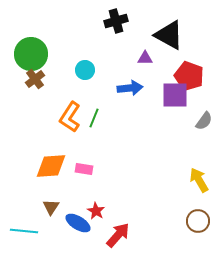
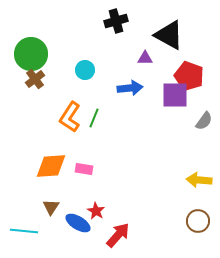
yellow arrow: rotated 55 degrees counterclockwise
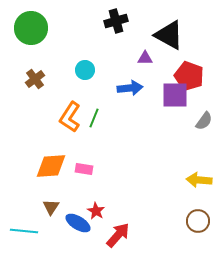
green circle: moved 26 px up
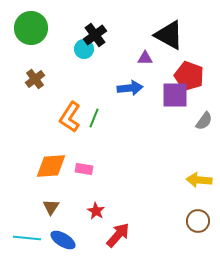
black cross: moved 21 px left, 14 px down; rotated 20 degrees counterclockwise
cyan circle: moved 1 px left, 21 px up
blue ellipse: moved 15 px left, 17 px down
cyan line: moved 3 px right, 7 px down
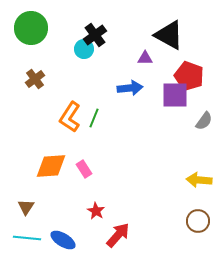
pink rectangle: rotated 48 degrees clockwise
brown triangle: moved 25 px left
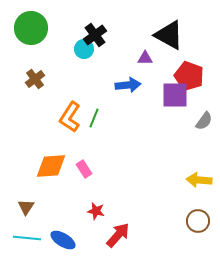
blue arrow: moved 2 px left, 3 px up
red star: rotated 18 degrees counterclockwise
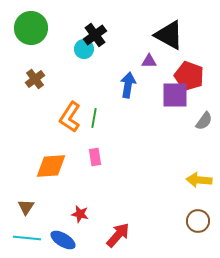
purple triangle: moved 4 px right, 3 px down
blue arrow: rotated 75 degrees counterclockwise
green line: rotated 12 degrees counterclockwise
pink rectangle: moved 11 px right, 12 px up; rotated 24 degrees clockwise
red star: moved 16 px left, 3 px down
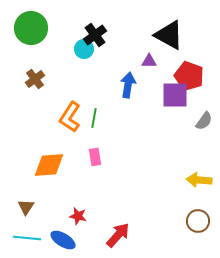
orange diamond: moved 2 px left, 1 px up
red star: moved 2 px left, 2 px down
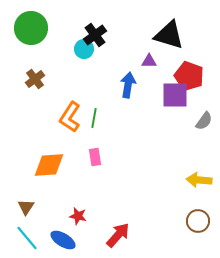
black triangle: rotated 12 degrees counterclockwise
cyan line: rotated 44 degrees clockwise
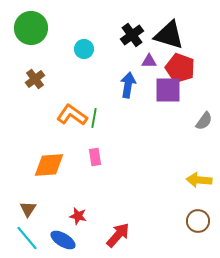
black cross: moved 37 px right
red pentagon: moved 9 px left, 8 px up
purple square: moved 7 px left, 5 px up
orange L-shape: moved 2 px right, 2 px up; rotated 92 degrees clockwise
brown triangle: moved 2 px right, 2 px down
